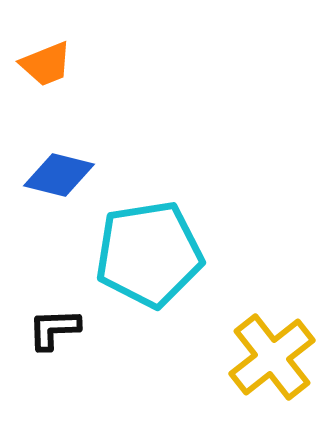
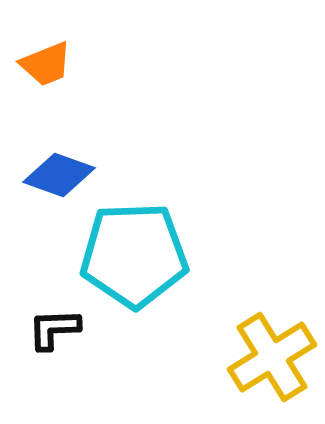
blue diamond: rotated 6 degrees clockwise
cyan pentagon: moved 15 px left, 1 px down; rotated 7 degrees clockwise
yellow cross: rotated 6 degrees clockwise
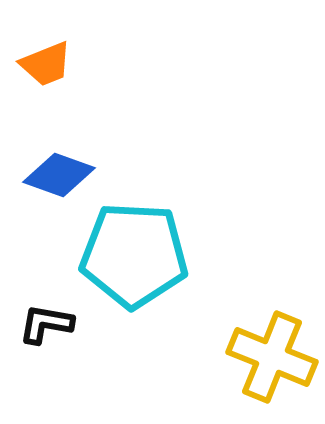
cyan pentagon: rotated 5 degrees clockwise
black L-shape: moved 8 px left, 5 px up; rotated 12 degrees clockwise
yellow cross: rotated 36 degrees counterclockwise
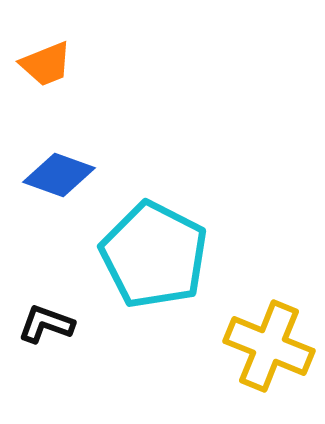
cyan pentagon: moved 20 px right; rotated 24 degrees clockwise
black L-shape: rotated 10 degrees clockwise
yellow cross: moved 3 px left, 11 px up
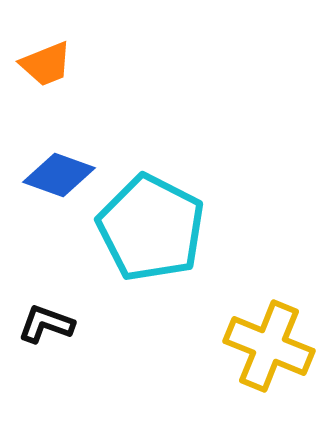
cyan pentagon: moved 3 px left, 27 px up
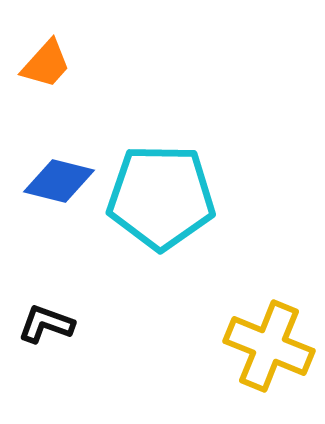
orange trapezoid: rotated 26 degrees counterclockwise
blue diamond: moved 6 px down; rotated 6 degrees counterclockwise
cyan pentagon: moved 10 px right, 31 px up; rotated 26 degrees counterclockwise
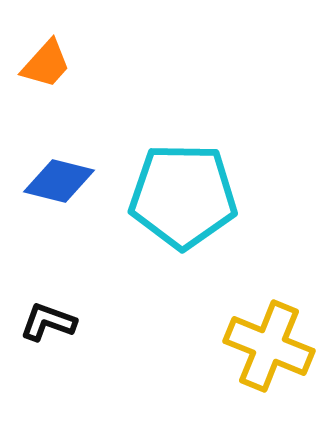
cyan pentagon: moved 22 px right, 1 px up
black L-shape: moved 2 px right, 2 px up
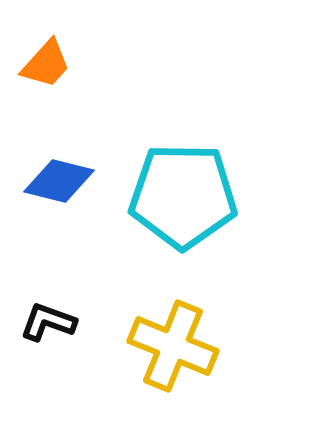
yellow cross: moved 96 px left
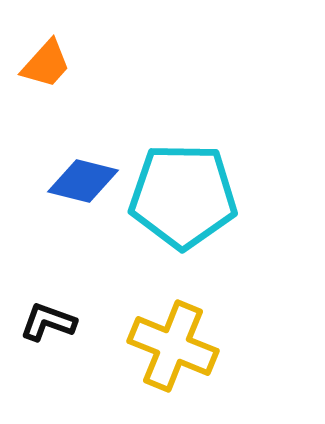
blue diamond: moved 24 px right
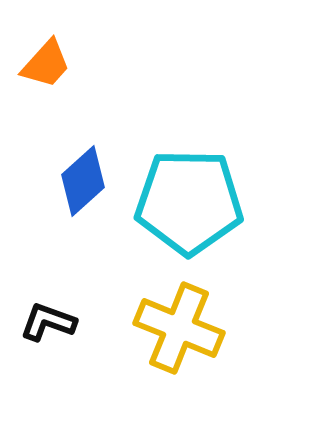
blue diamond: rotated 56 degrees counterclockwise
cyan pentagon: moved 6 px right, 6 px down
yellow cross: moved 6 px right, 18 px up
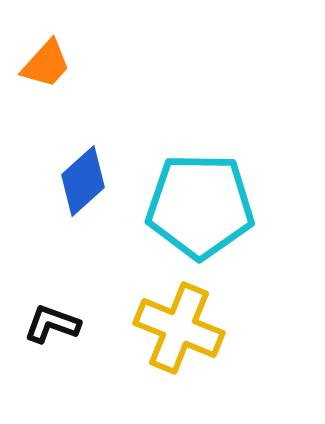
cyan pentagon: moved 11 px right, 4 px down
black L-shape: moved 4 px right, 2 px down
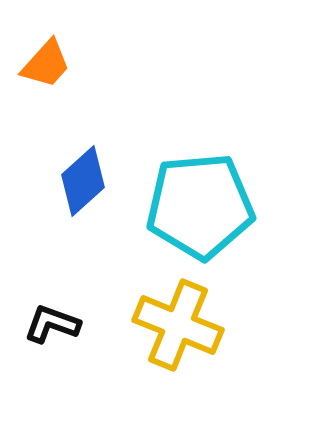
cyan pentagon: rotated 6 degrees counterclockwise
yellow cross: moved 1 px left, 3 px up
